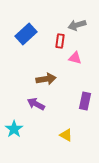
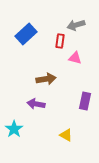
gray arrow: moved 1 px left
purple arrow: rotated 18 degrees counterclockwise
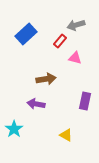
red rectangle: rotated 32 degrees clockwise
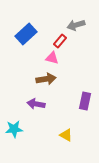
pink triangle: moved 23 px left
cyan star: rotated 30 degrees clockwise
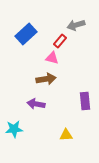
purple rectangle: rotated 18 degrees counterclockwise
yellow triangle: rotated 32 degrees counterclockwise
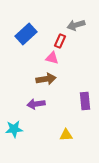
red rectangle: rotated 16 degrees counterclockwise
purple arrow: rotated 18 degrees counterclockwise
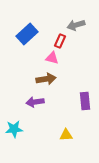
blue rectangle: moved 1 px right
purple arrow: moved 1 px left, 2 px up
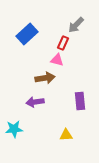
gray arrow: rotated 30 degrees counterclockwise
red rectangle: moved 3 px right, 2 px down
pink triangle: moved 5 px right, 2 px down
brown arrow: moved 1 px left, 1 px up
purple rectangle: moved 5 px left
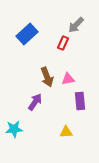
pink triangle: moved 11 px right, 19 px down; rotated 24 degrees counterclockwise
brown arrow: moved 2 px right, 1 px up; rotated 78 degrees clockwise
purple arrow: rotated 132 degrees clockwise
yellow triangle: moved 3 px up
